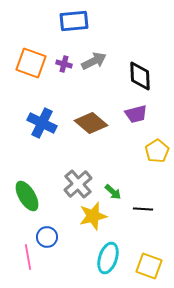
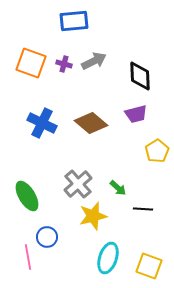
green arrow: moved 5 px right, 4 px up
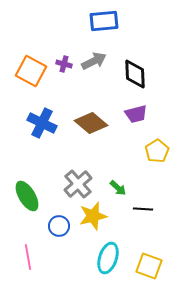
blue rectangle: moved 30 px right
orange square: moved 8 px down; rotated 8 degrees clockwise
black diamond: moved 5 px left, 2 px up
blue circle: moved 12 px right, 11 px up
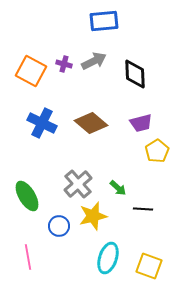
purple trapezoid: moved 5 px right, 9 px down
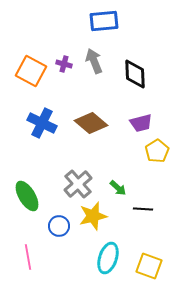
gray arrow: rotated 85 degrees counterclockwise
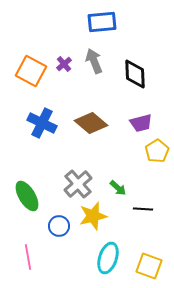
blue rectangle: moved 2 px left, 1 px down
purple cross: rotated 35 degrees clockwise
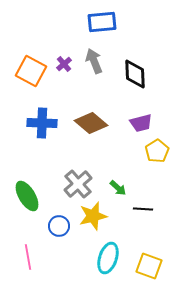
blue cross: rotated 24 degrees counterclockwise
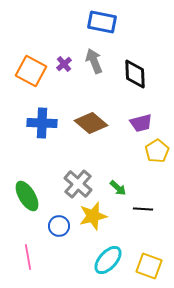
blue rectangle: rotated 16 degrees clockwise
gray cross: rotated 8 degrees counterclockwise
cyan ellipse: moved 2 px down; rotated 24 degrees clockwise
